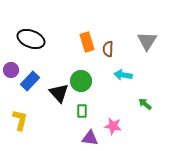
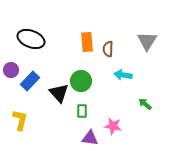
orange rectangle: rotated 12 degrees clockwise
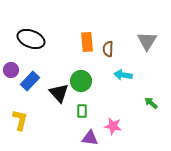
green arrow: moved 6 px right, 1 px up
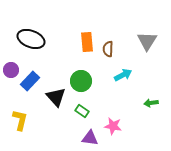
cyan arrow: rotated 144 degrees clockwise
black triangle: moved 3 px left, 4 px down
green arrow: rotated 48 degrees counterclockwise
green rectangle: rotated 56 degrees counterclockwise
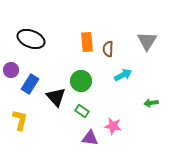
blue rectangle: moved 3 px down; rotated 12 degrees counterclockwise
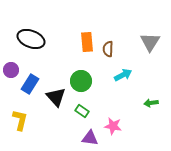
gray triangle: moved 3 px right, 1 px down
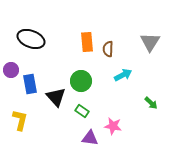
blue rectangle: rotated 42 degrees counterclockwise
green arrow: rotated 128 degrees counterclockwise
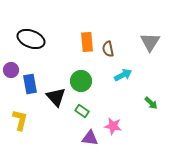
brown semicircle: rotated 14 degrees counterclockwise
